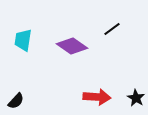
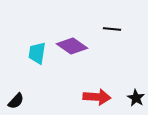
black line: rotated 42 degrees clockwise
cyan trapezoid: moved 14 px right, 13 px down
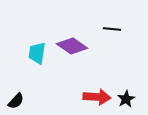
black star: moved 10 px left, 1 px down; rotated 12 degrees clockwise
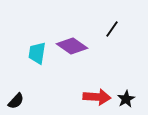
black line: rotated 60 degrees counterclockwise
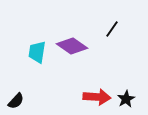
cyan trapezoid: moved 1 px up
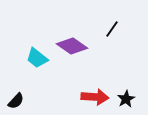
cyan trapezoid: moved 6 px down; rotated 60 degrees counterclockwise
red arrow: moved 2 px left
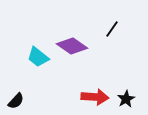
cyan trapezoid: moved 1 px right, 1 px up
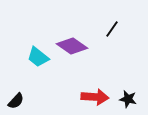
black star: moved 2 px right; rotated 30 degrees counterclockwise
